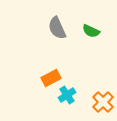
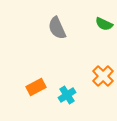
green semicircle: moved 13 px right, 7 px up
orange rectangle: moved 15 px left, 9 px down
orange cross: moved 26 px up
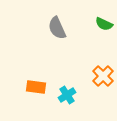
orange rectangle: rotated 36 degrees clockwise
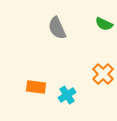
orange cross: moved 2 px up
